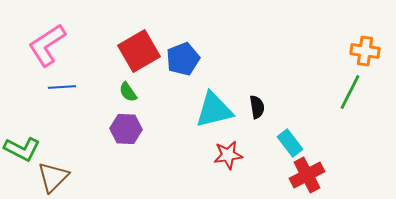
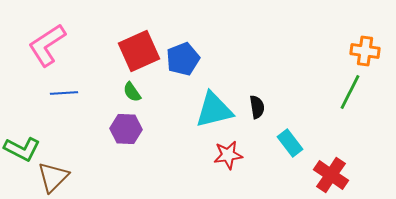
red square: rotated 6 degrees clockwise
blue line: moved 2 px right, 6 px down
green semicircle: moved 4 px right
red cross: moved 24 px right; rotated 28 degrees counterclockwise
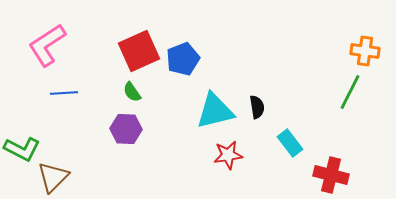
cyan triangle: moved 1 px right, 1 px down
red cross: rotated 20 degrees counterclockwise
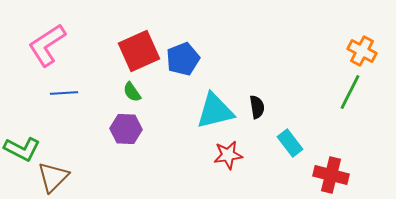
orange cross: moved 3 px left; rotated 20 degrees clockwise
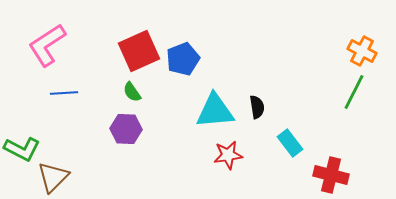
green line: moved 4 px right
cyan triangle: rotated 9 degrees clockwise
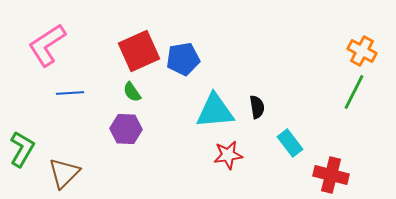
blue pentagon: rotated 12 degrees clockwise
blue line: moved 6 px right
green L-shape: rotated 87 degrees counterclockwise
brown triangle: moved 11 px right, 4 px up
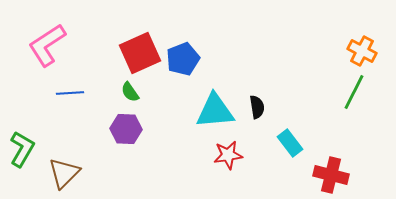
red square: moved 1 px right, 2 px down
blue pentagon: rotated 12 degrees counterclockwise
green semicircle: moved 2 px left
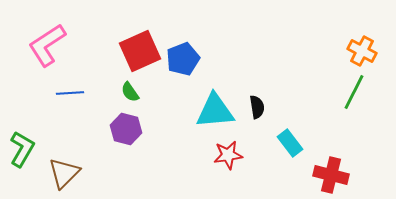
red square: moved 2 px up
purple hexagon: rotated 12 degrees clockwise
